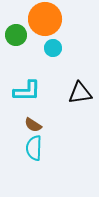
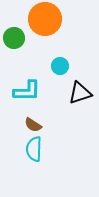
green circle: moved 2 px left, 3 px down
cyan circle: moved 7 px right, 18 px down
black triangle: rotated 10 degrees counterclockwise
cyan semicircle: moved 1 px down
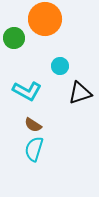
cyan L-shape: rotated 28 degrees clockwise
cyan semicircle: rotated 15 degrees clockwise
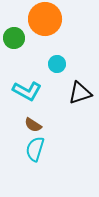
cyan circle: moved 3 px left, 2 px up
cyan semicircle: moved 1 px right
